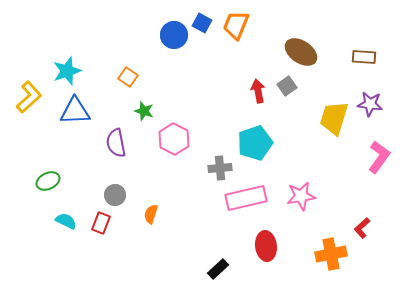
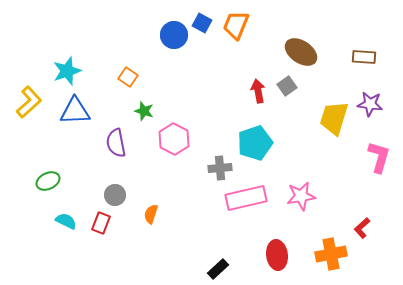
yellow L-shape: moved 5 px down
pink L-shape: rotated 20 degrees counterclockwise
red ellipse: moved 11 px right, 9 px down
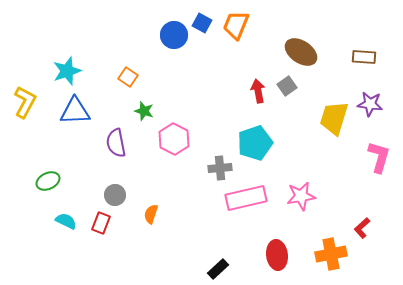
yellow L-shape: moved 4 px left; rotated 20 degrees counterclockwise
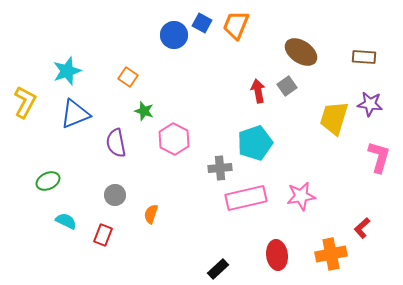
blue triangle: moved 3 px down; rotated 20 degrees counterclockwise
red rectangle: moved 2 px right, 12 px down
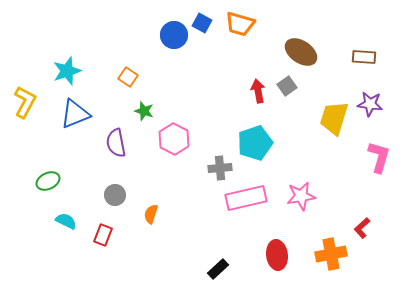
orange trapezoid: moved 4 px right, 1 px up; rotated 96 degrees counterclockwise
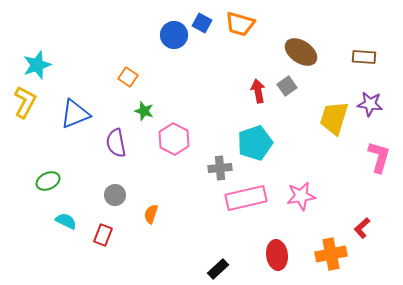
cyan star: moved 30 px left, 6 px up
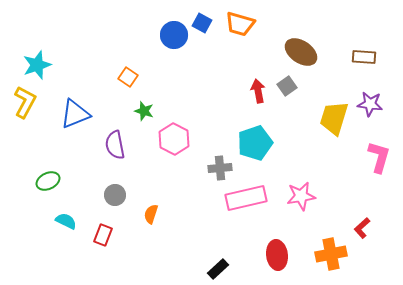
purple semicircle: moved 1 px left, 2 px down
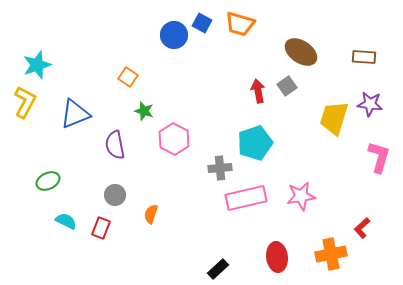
red rectangle: moved 2 px left, 7 px up
red ellipse: moved 2 px down
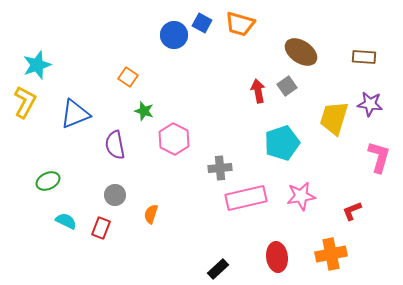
cyan pentagon: moved 27 px right
red L-shape: moved 10 px left, 17 px up; rotated 20 degrees clockwise
